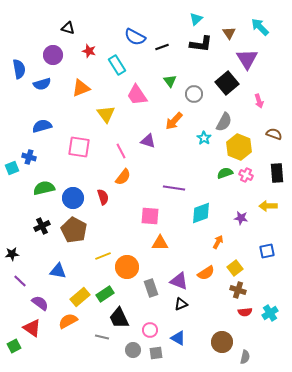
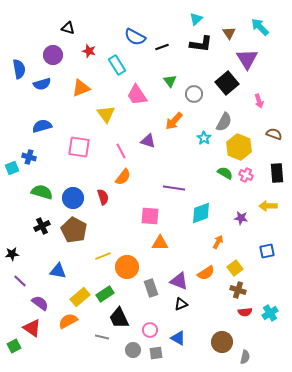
green semicircle at (225, 173): rotated 49 degrees clockwise
green semicircle at (44, 188): moved 2 px left, 4 px down; rotated 30 degrees clockwise
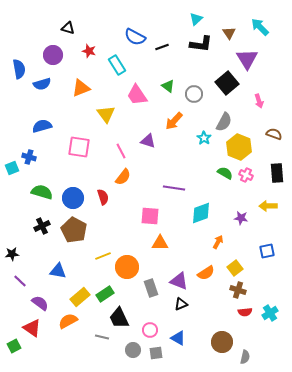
green triangle at (170, 81): moved 2 px left, 5 px down; rotated 16 degrees counterclockwise
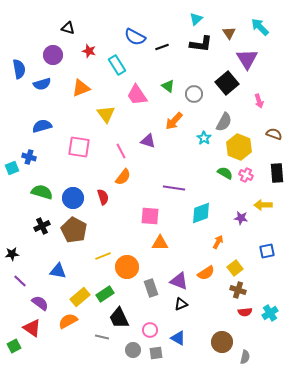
yellow arrow at (268, 206): moved 5 px left, 1 px up
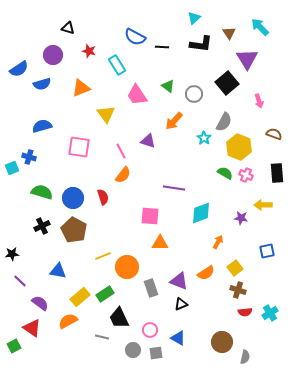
cyan triangle at (196, 19): moved 2 px left, 1 px up
black line at (162, 47): rotated 24 degrees clockwise
blue semicircle at (19, 69): rotated 66 degrees clockwise
orange semicircle at (123, 177): moved 2 px up
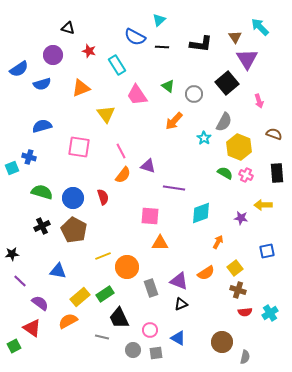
cyan triangle at (194, 18): moved 35 px left, 2 px down
brown triangle at (229, 33): moved 6 px right, 4 px down
purple triangle at (148, 141): moved 25 px down
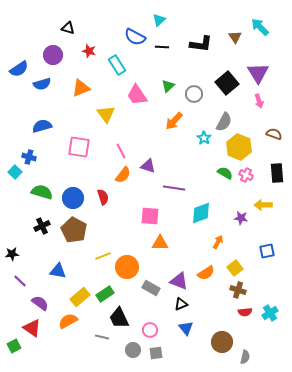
purple triangle at (247, 59): moved 11 px right, 14 px down
green triangle at (168, 86): rotated 40 degrees clockwise
cyan square at (12, 168): moved 3 px right, 4 px down; rotated 24 degrees counterclockwise
gray rectangle at (151, 288): rotated 42 degrees counterclockwise
blue triangle at (178, 338): moved 8 px right, 10 px up; rotated 21 degrees clockwise
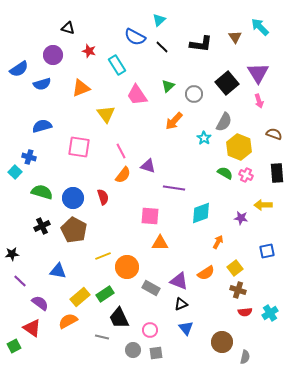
black line at (162, 47): rotated 40 degrees clockwise
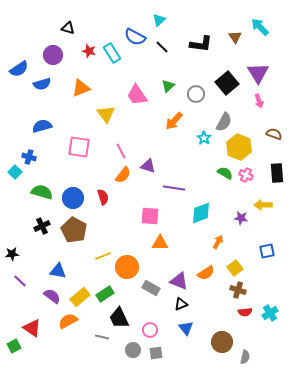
cyan rectangle at (117, 65): moved 5 px left, 12 px up
gray circle at (194, 94): moved 2 px right
purple semicircle at (40, 303): moved 12 px right, 7 px up
